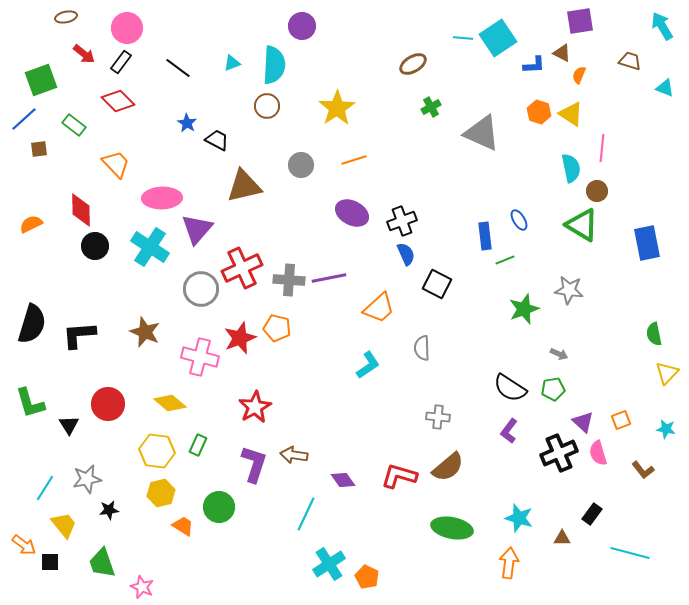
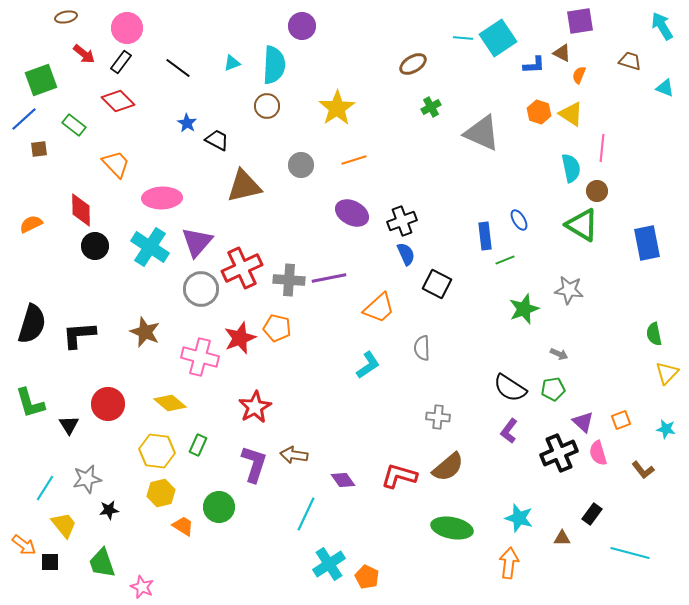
purple triangle at (197, 229): moved 13 px down
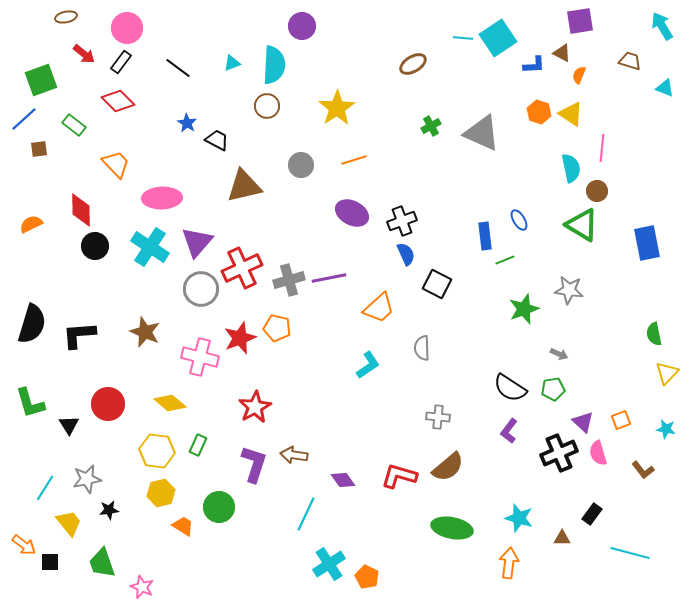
green cross at (431, 107): moved 19 px down
gray cross at (289, 280): rotated 20 degrees counterclockwise
yellow trapezoid at (64, 525): moved 5 px right, 2 px up
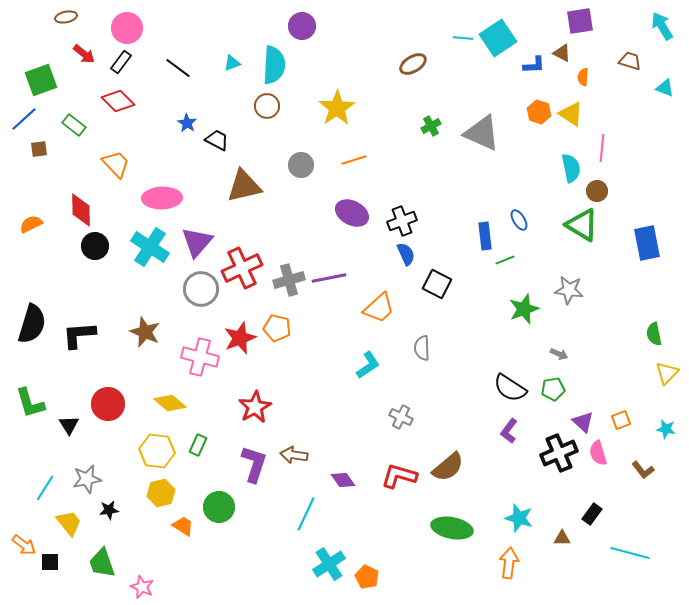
orange semicircle at (579, 75): moved 4 px right, 2 px down; rotated 18 degrees counterclockwise
gray cross at (438, 417): moved 37 px left; rotated 20 degrees clockwise
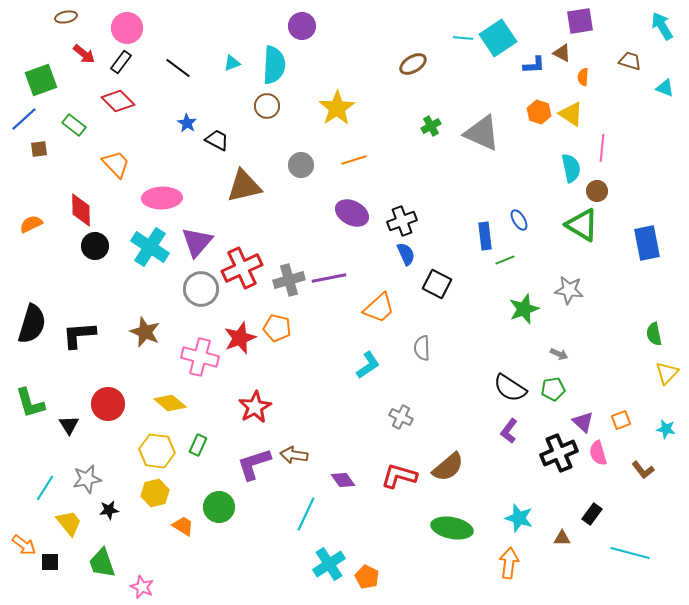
purple L-shape at (254, 464): rotated 126 degrees counterclockwise
yellow hexagon at (161, 493): moved 6 px left
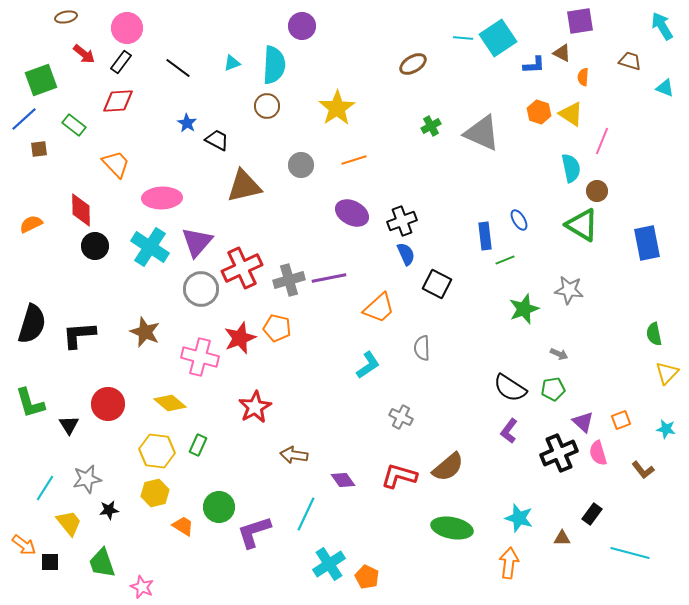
red diamond at (118, 101): rotated 48 degrees counterclockwise
pink line at (602, 148): moved 7 px up; rotated 16 degrees clockwise
purple L-shape at (254, 464): moved 68 px down
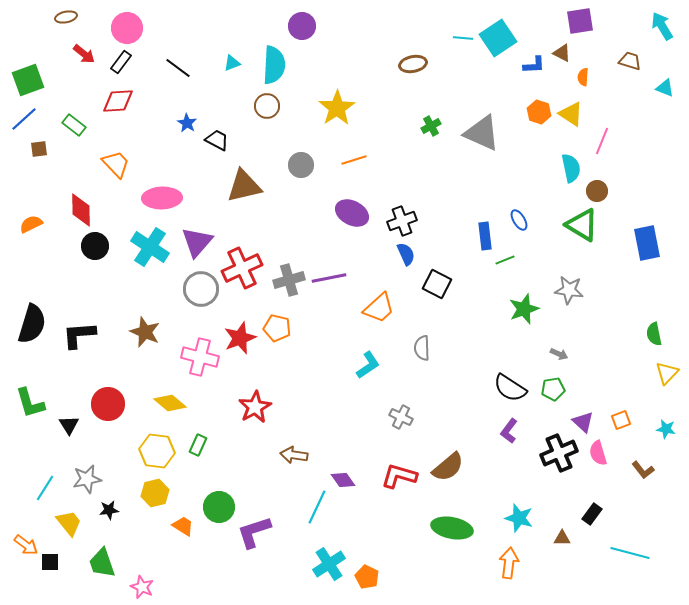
brown ellipse at (413, 64): rotated 20 degrees clockwise
green square at (41, 80): moved 13 px left
cyan line at (306, 514): moved 11 px right, 7 px up
orange arrow at (24, 545): moved 2 px right
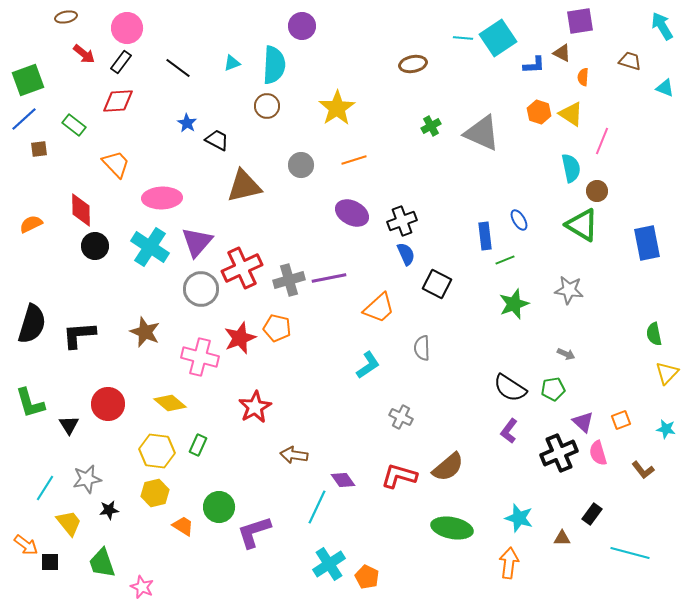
green star at (524, 309): moved 10 px left, 5 px up
gray arrow at (559, 354): moved 7 px right
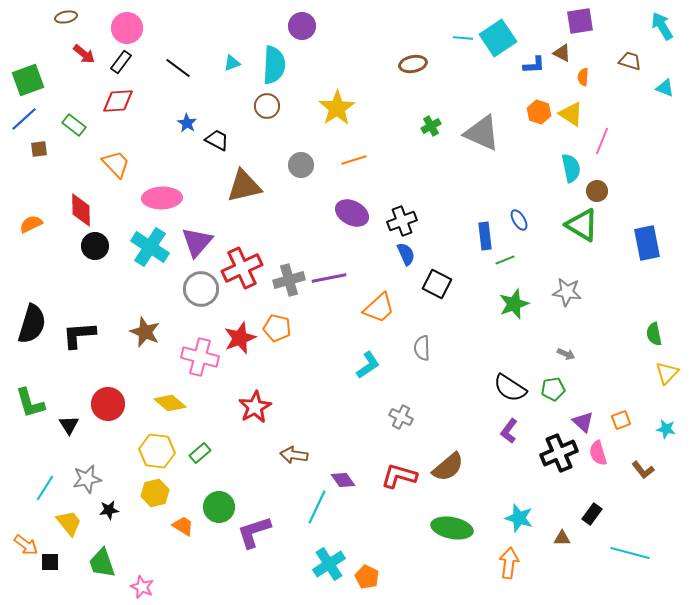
gray star at (569, 290): moved 2 px left, 2 px down
green rectangle at (198, 445): moved 2 px right, 8 px down; rotated 25 degrees clockwise
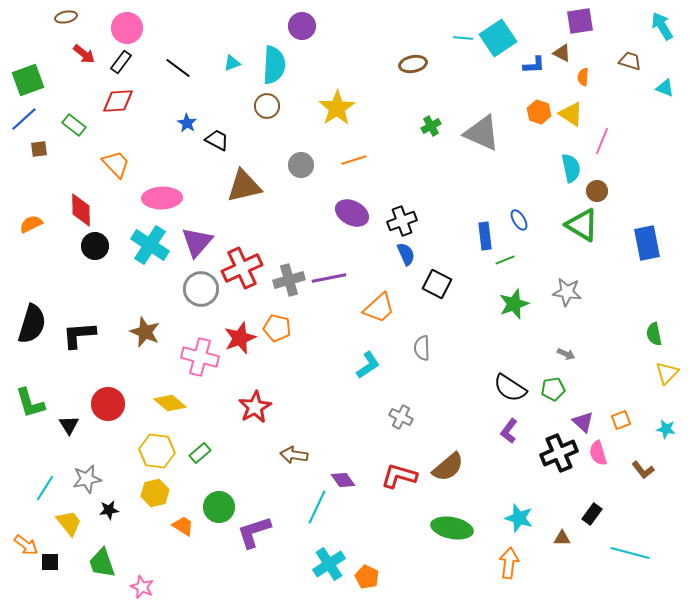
cyan cross at (150, 247): moved 2 px up
